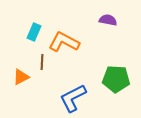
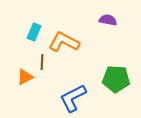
orange triangle: moved 4 px right
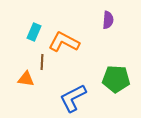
purple semicircle: rotated 84 degrees clockwise
orange triangle: moved 1 px right, 2 px down; rotated 36 degrees clockwise
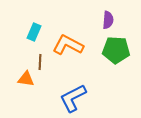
orange L-shape: moved 4 px right, 3 px down
brown line: moved 2 px left
green pentagon: moved 29 px up
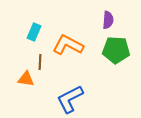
blue L-shape: moved 3 px left, 1 px down
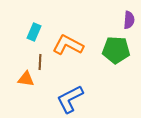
purple semicircle: moved 21 px right
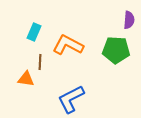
blue L-shape: moved 1 px right
